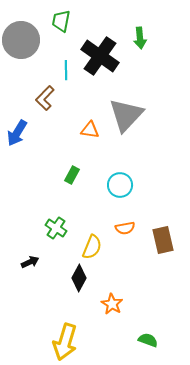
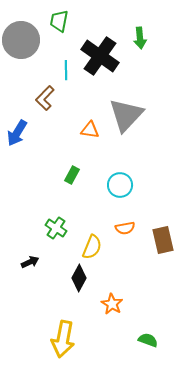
green trapezoid: moved 2 px left
yellow arrow: moved 2 px left, 3 px up; rotated 6 degrees counterclockwise
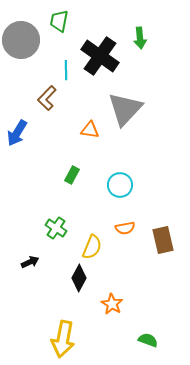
brown L-shape: moved 2 px right
gray triangle: moved 1 px left, 6 px up
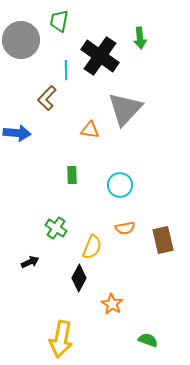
blue arrow: rotated 116 degrees counterclockwise
green rectangle: rotated 30 degrees counterclockwise
yellow arrow: moved 2 px left
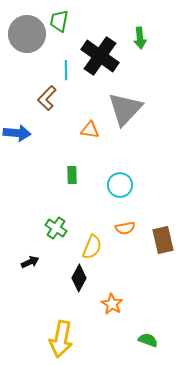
gray circle: moved 6 px right, 6 px up
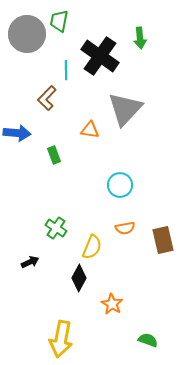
green rectangle: moved 18 px left, 20 px up; rotated 18 degrees counterclockwise
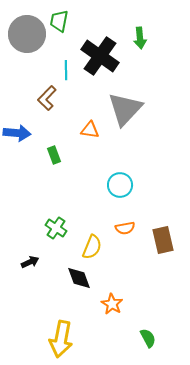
black diamond: rotated 48 degrees counterclockwise
green semicircle: moved 2 px up; rotated 42 degrees clockwise
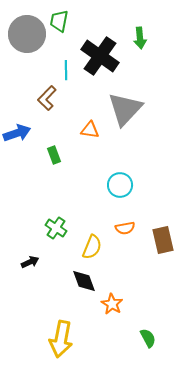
blue arrow: rotated 24 degrees counterclockwise
black diamond: moved 5 px right, 3 px down
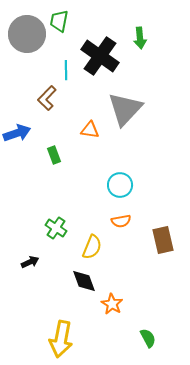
orange semicircle: moved 4 px left, 7 px up
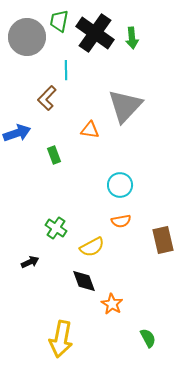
gray circle: moved 3 px down
green arrow: moved 8 px left
black cross: moved 5 px left, 23 px up
gray triangle: moved 3 px up
yellow semicircle: rotated 40 degrees clockwise
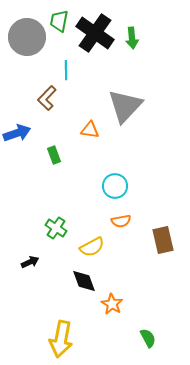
cyan circle: moved 5 px left, 1 px down
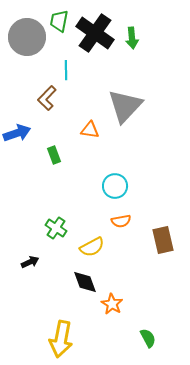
black diamond: moved 1 px right, 1 px down
